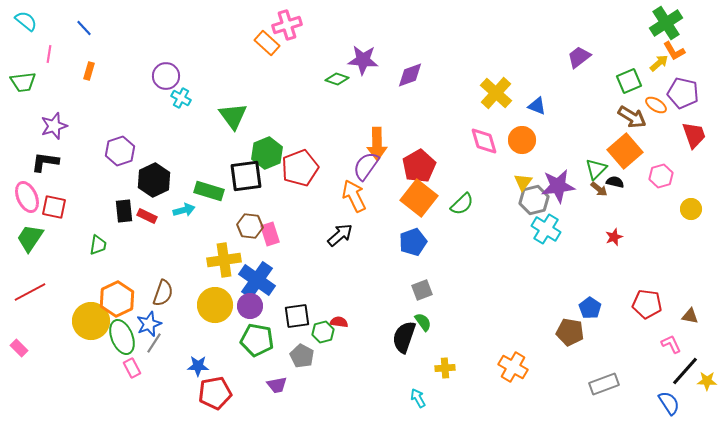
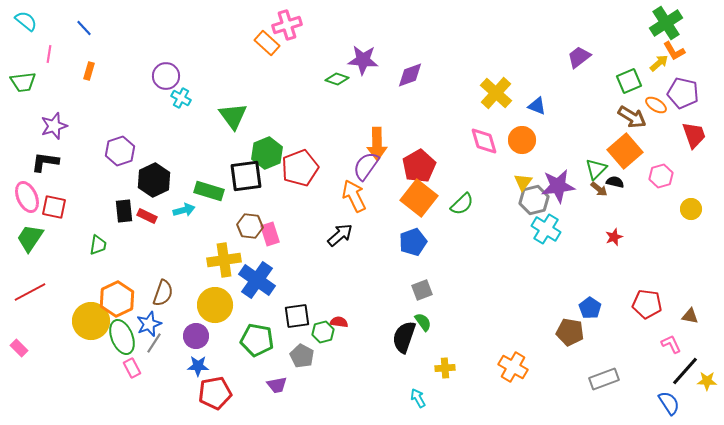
purple circle at (250, 306): moved 54 px left, 30 px down
gray rectangle at (604, 384): moved 5 px up
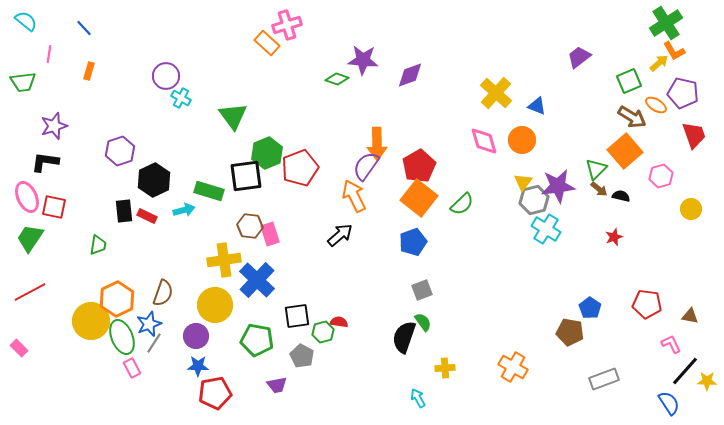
black semicircle at (615, 182): moved 6 px right, 14 px down
blue cross at (257, 280): rotated 9 degrees clockwise
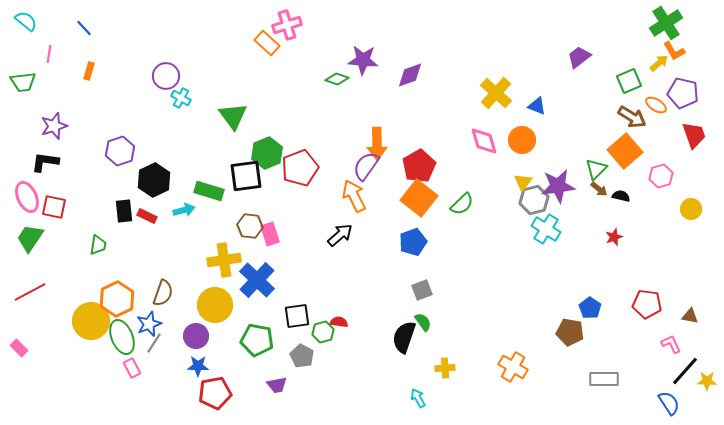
gray rectangle at (604, 379): rotated 20 degrees clockwise
